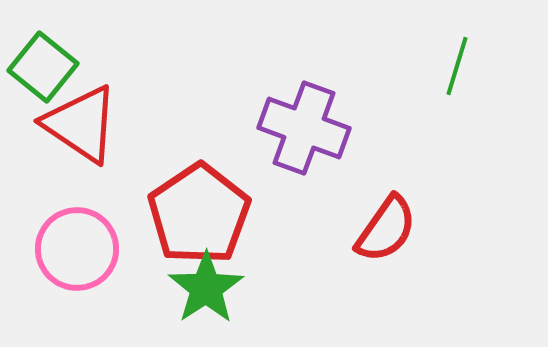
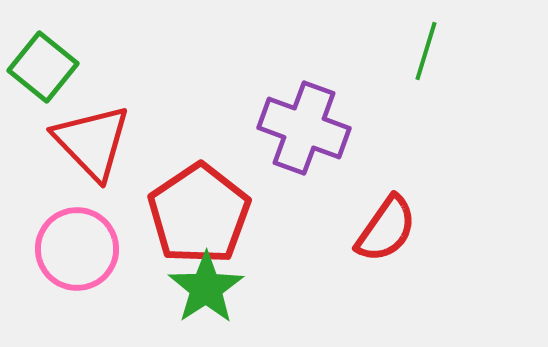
green line: moved 31 px left, 15 px up
red triangle: moved 11 px right, 18 px down; rotated 12 degrees clockwise
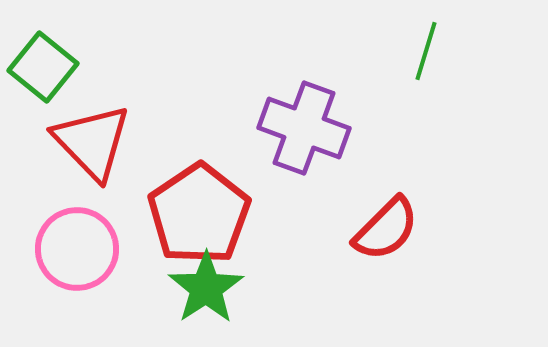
red semicircle: rotated 10 degrees clockwise
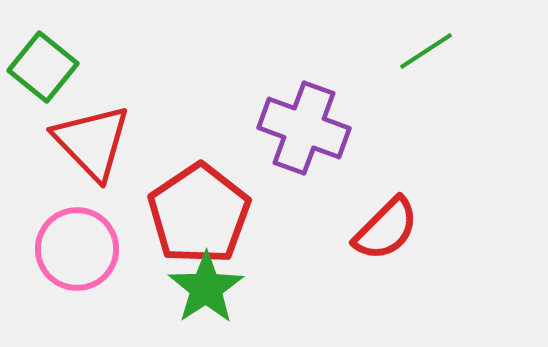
green line: rotated 40 degrees clockwise
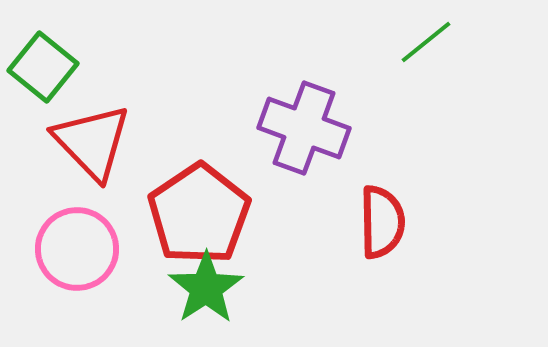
green line: moved 9 px up; rotated 6 degrees counterclockwise
red semicircle: moved 4 px left, 7 px up; rotated 46 degrees counterclockwise
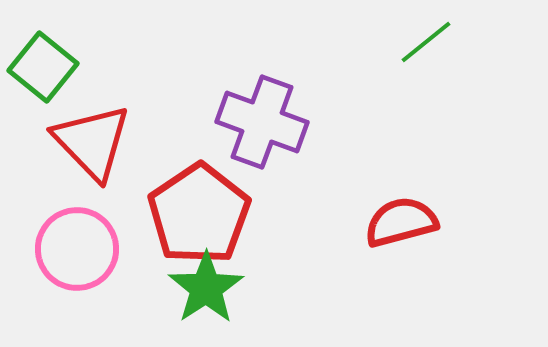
purple cross: moved 42 px left, 6 px up
red semicircle: moved 19 px right; rotated 104 degrees counterclockwise
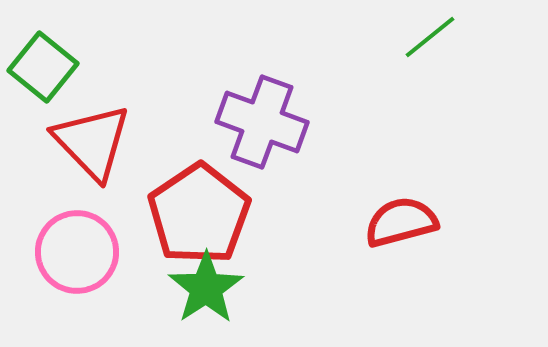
green line: moved 4 px right, 5 px up
pink circle: moved 3 px down
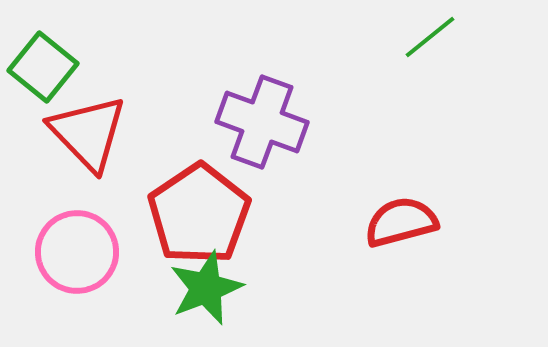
red triangle: moved 4 px left, 9 px up
green star: rotated 12 degrees clockwise
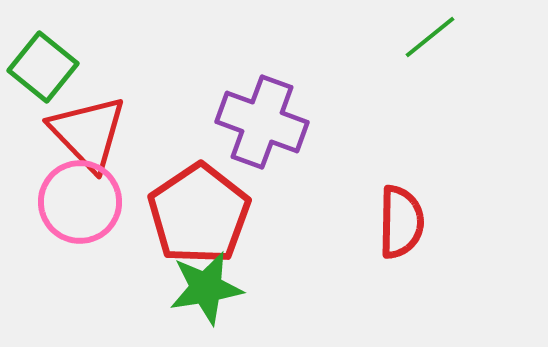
red semicircle: rotated 106 degrees clockwise
pink circle: moved 3 px right, 50 px up
green star: rotated 12 degrees clockwise
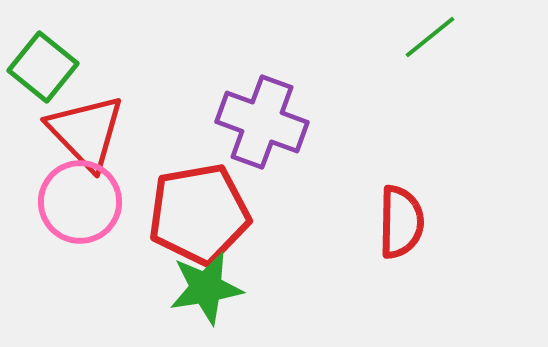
red triangle: moved 2 px left, 1 px up
red pentagon: rotated 24 degrees clockwise
